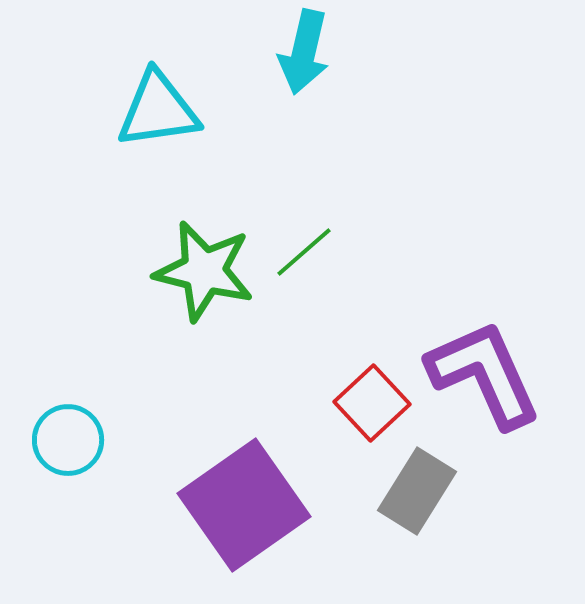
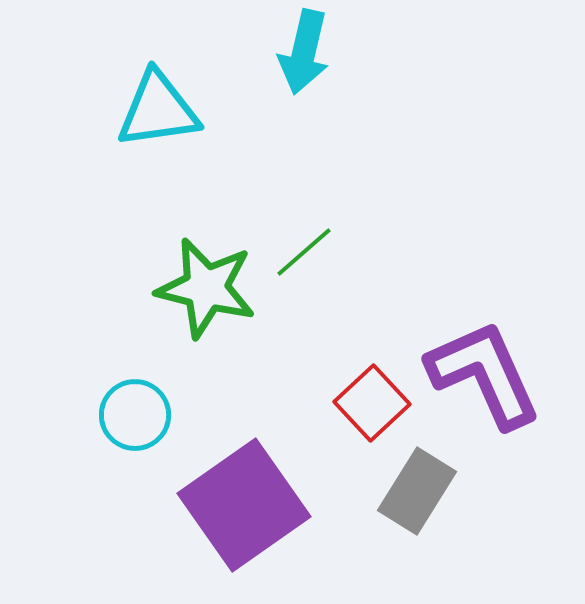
green star: moved 2 px right, 17 px down
cyan circle: moved 67 px right, 25 px up
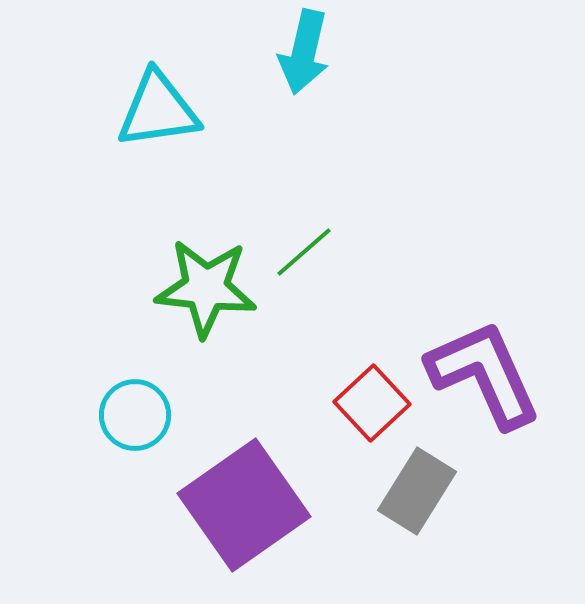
green star: rotated 8 degrees counterclockwise
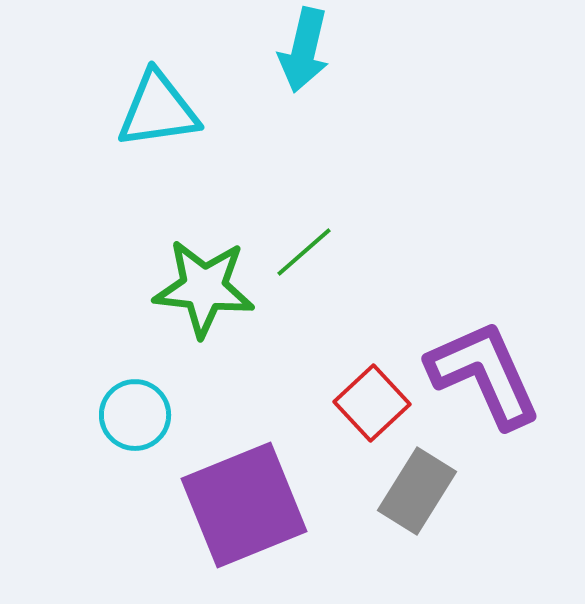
cyan arrow: moved 2 px up
green star: moved 2 px left
purple square: rotated 13 degrees clockwise
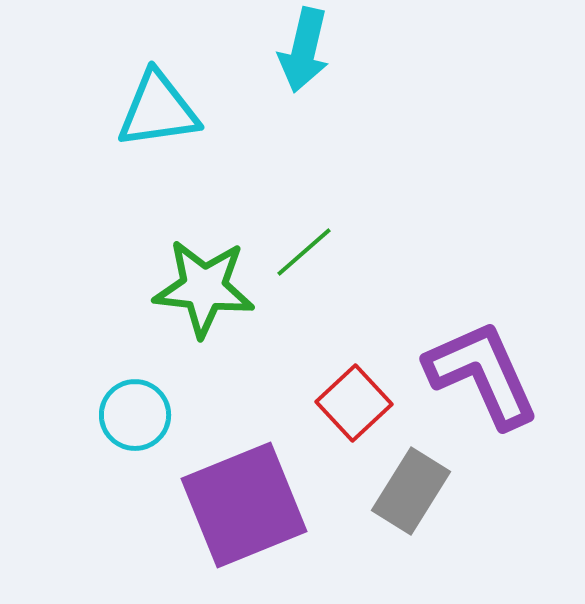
purple L-shape: moved 2 px left
red square: moved 18 px left
gray rectangle: moved 6 px left
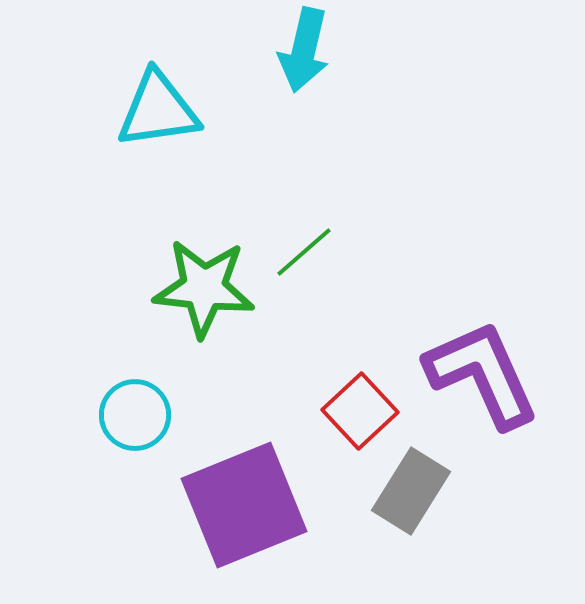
red square: moved 6 px right, 8 px down
